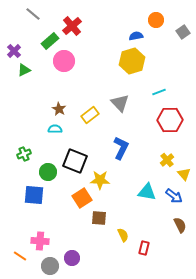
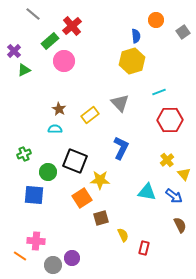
blue semicircle: rotated 96 degrees clockwise
brown square: moved 2 px right; rotated 21 degrees counterclockwise
pink cross: moved 4 px left
gray circle: moved 3 px right, 1 px up
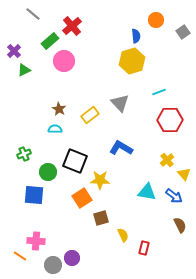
blue L-shape: rotated 85 degrees counterclockwise
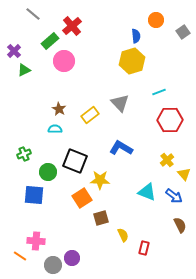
cyan triangle: rotated 12 degrees clockwise
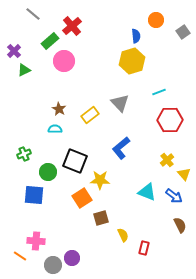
blue L-shape: rotated 70 degrees counterclockwise
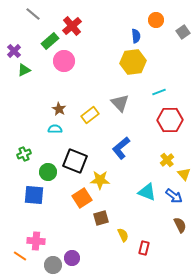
yellow hexagon: moved 1 px right, 1 px down; rotated 10 degrees clockwise
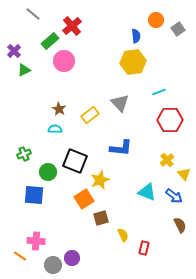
gray square: moved 5 px left, 3 px up
blue L-shape: rotated 135 degrees counterclockwise
yellow star: rotated 24 degrees counterclockwise
orange square: moved 2 px right, 1 px down
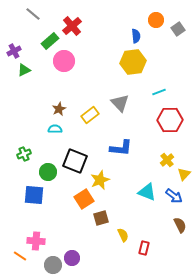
purple cross: rotated 16 degrees clockwise
brown star: rotated 16 degrees clockwise
yellow triangle: rotated 24 degrees clockwise
